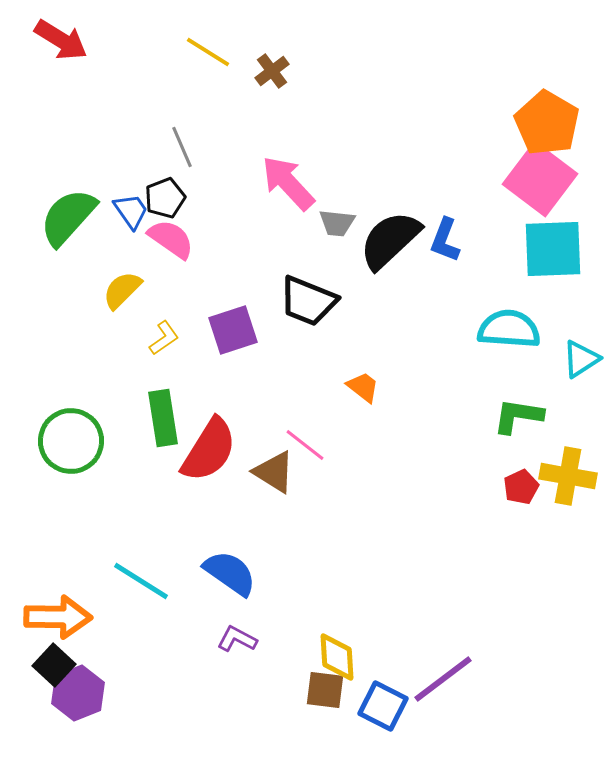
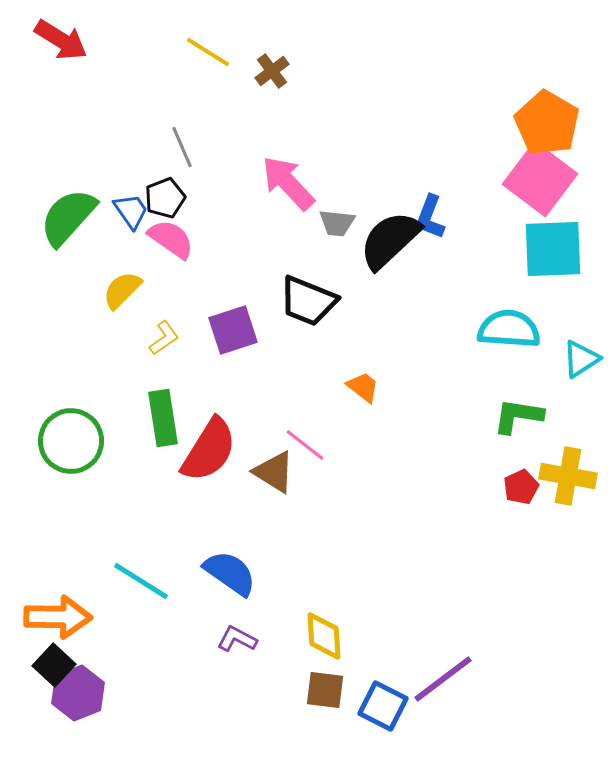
blue L-shape: moved 15 px left, 23 px up
yellow diamond: moved 13 px left, 21 px up
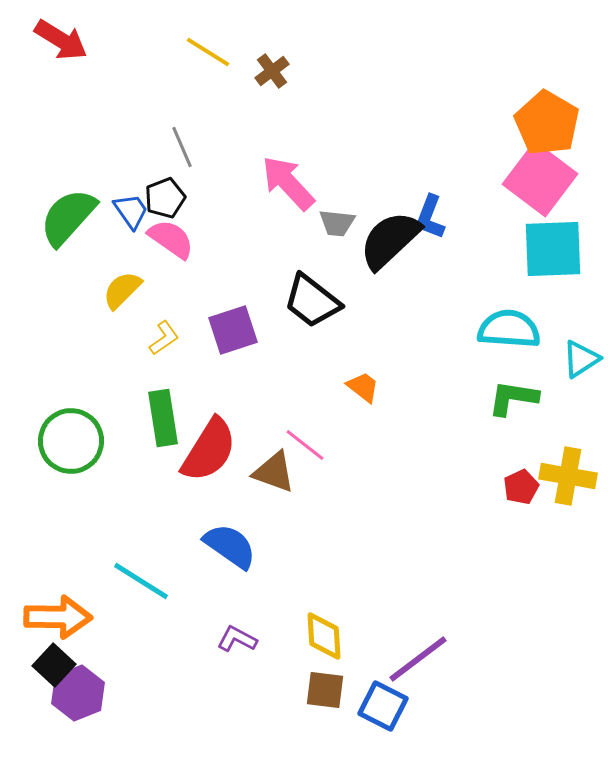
black trapezoid: moved 4 px right; rotated 16 degrees clockwise
green L-shape: moved 5 px left, 18 px up
brown triangle: rotated 12 degrees counterclockwise
blue semicircle: moved 27 px up
purple line: moved 25 px left, 20 px up
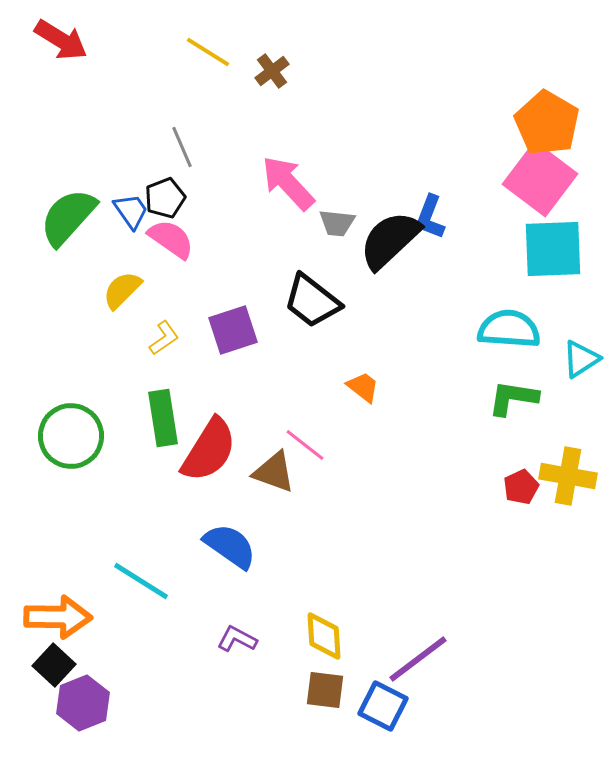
green circle: moved 5 px up
purple hexagon: moved 5 px right, 10 px down
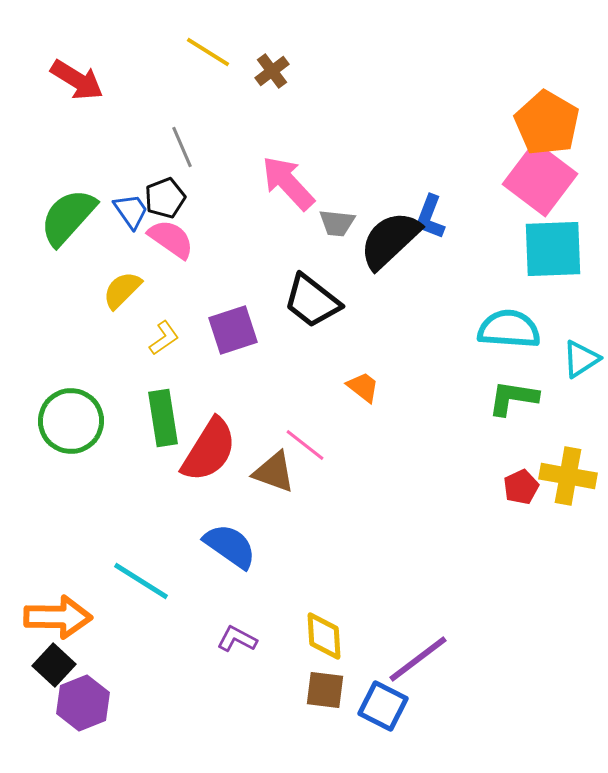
red arrow: moved 16 px right, 40 px down
green circle: moved 15 px up
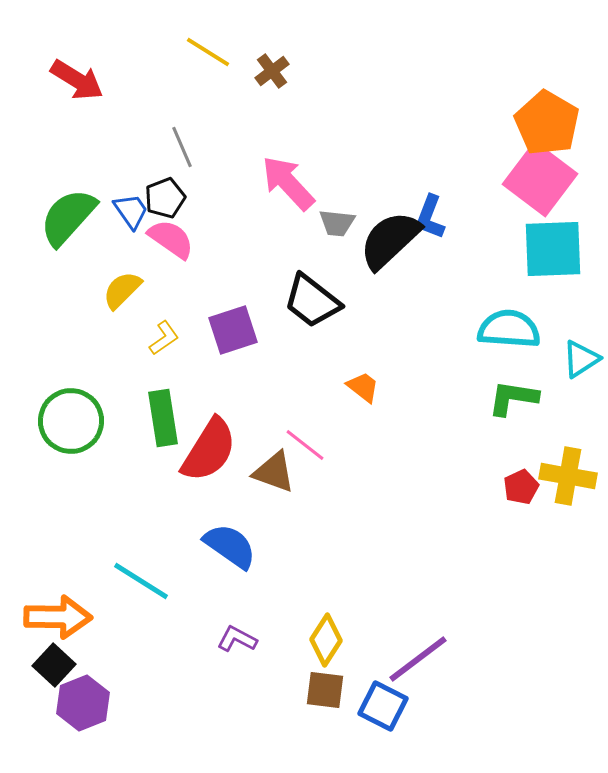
yellow diamond: moved 2 px right, 4 px down; rotated 36 degrees clockwise
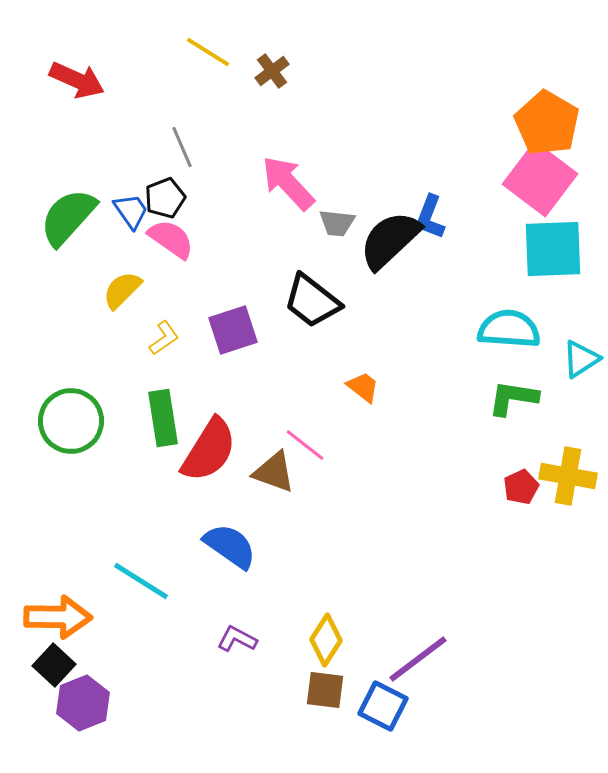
red arrow: rotated 8 degrees counterclockwise
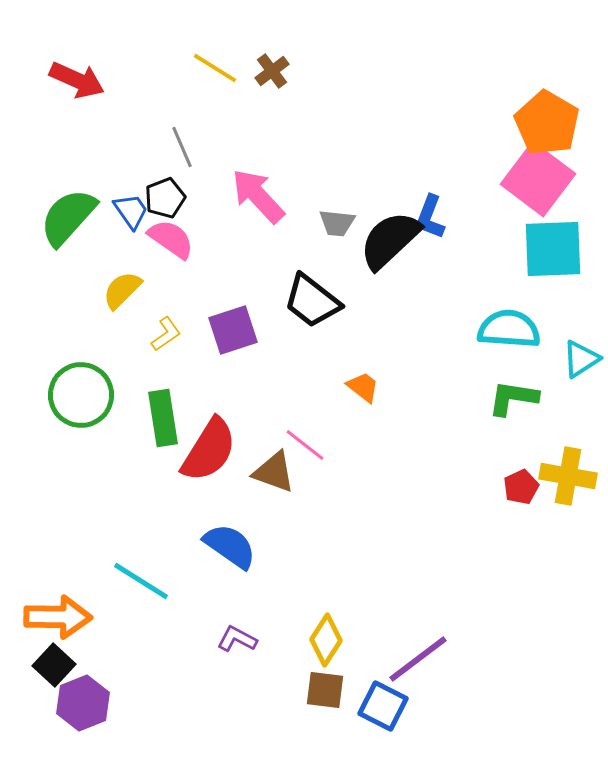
yellow line: moved 7 px right, 16 px down
pink square: moved 2 px left
pink arrow: moved 30 px left, 13 px down
yellow L-shape: moved 2 px right, 4 px up
green circle: moved 10 px right, 26 px up
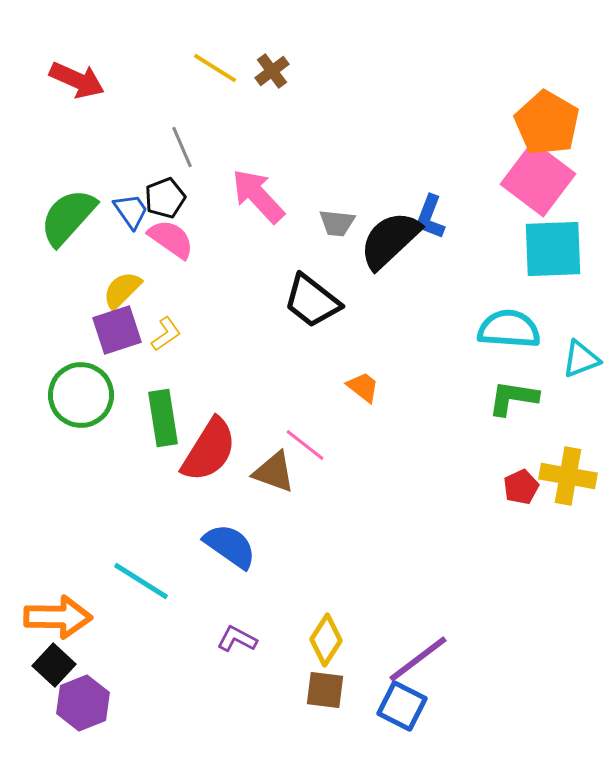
purple square: moved 116 px left
cyan triangle: rotated 12 degrees clockwise
blue square: moved 19 px right
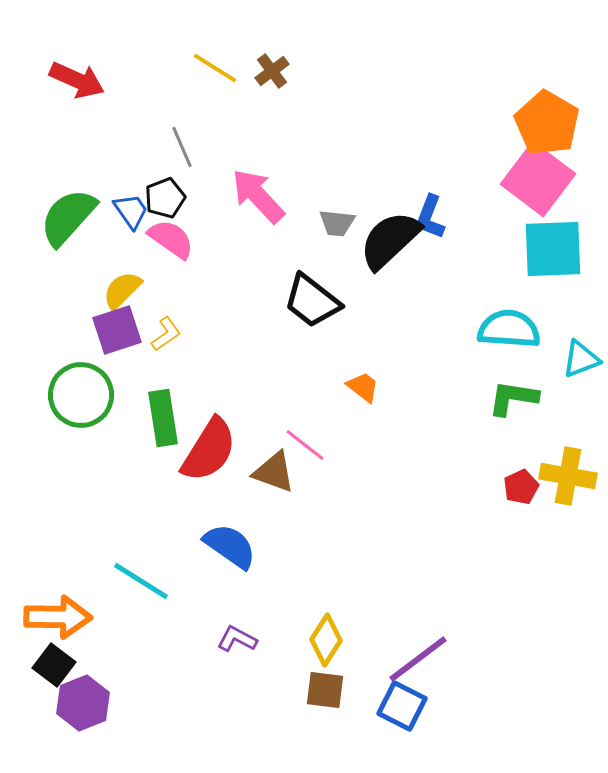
black square: rotated 6 degrees counterclockwise
